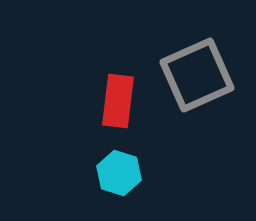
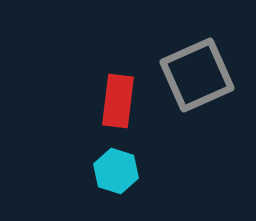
cyan hexagon: moved 3 px left, 2 px up
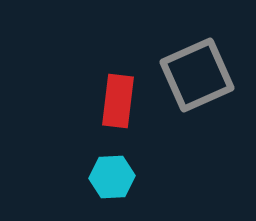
cyan hexagon: moved 4 px left, 6 px down; rotated 21 degrees counterclockwise
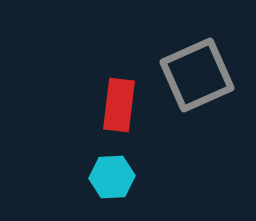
red rectangle: moved 1 px right, 4 px down
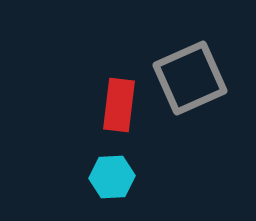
gray square: moved 7 px left, 3 px down
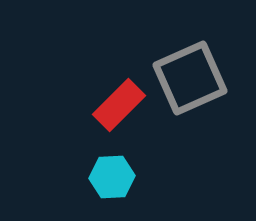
red rectangle: rotated 38 degrees clockwise
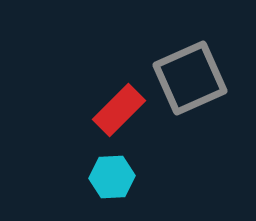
red rectangle: moved 5 px down
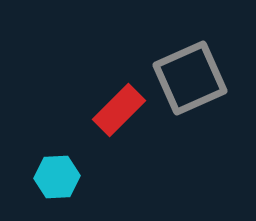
cyan hexagon: moved 55 px left
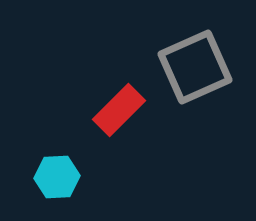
gray square: moved 5 px right, 11 px up
